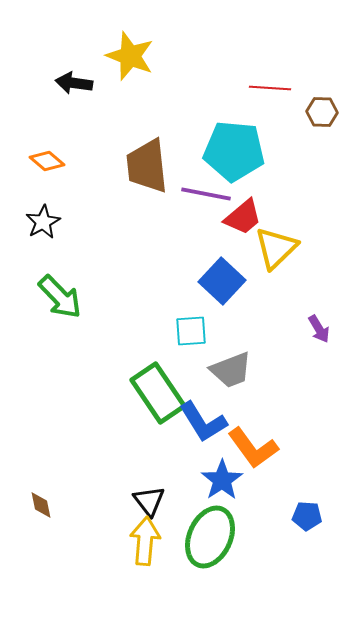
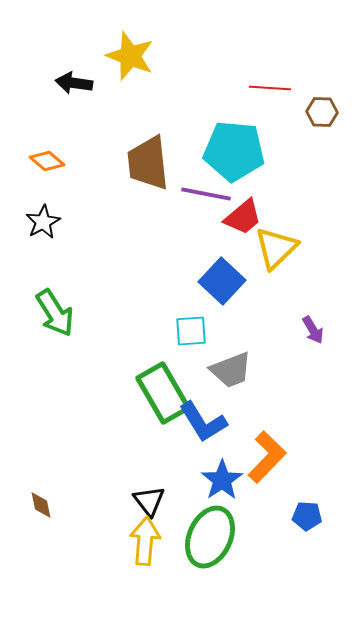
brown trapezoid: moved 1 px right, 3 px up
green arrow: moved 5 px left, 16 px down; rotated 12 degrees clockwise
purple arrow: moved 6 px left, 1 px down
green rectangle: moved 5 px right; rotated 4 degrees clockwise
orange L-shape: moved 14 px right, 9 px down; rotated 100 degrees counterclockwise
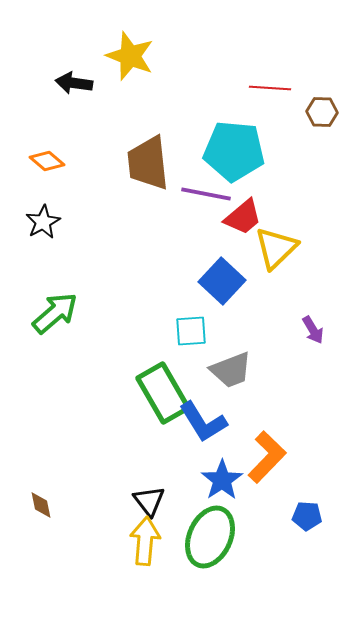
green arrow: rotated 99 degrees counterclockwise
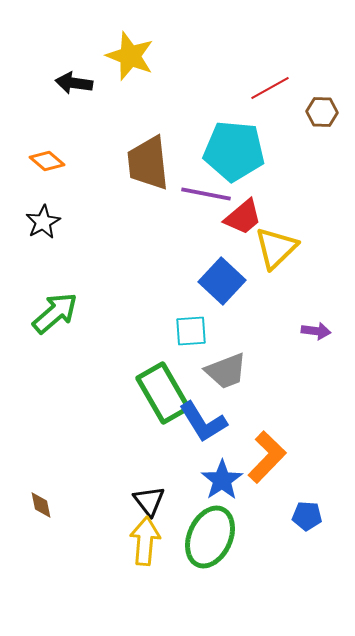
red line: rotated 33 degrees counterclockwise
purple arrow: moved 3 px right, 1 px down; rotated 52 degrees counterclockwise
gray trapezoid: moved 5 px left, 1 px down
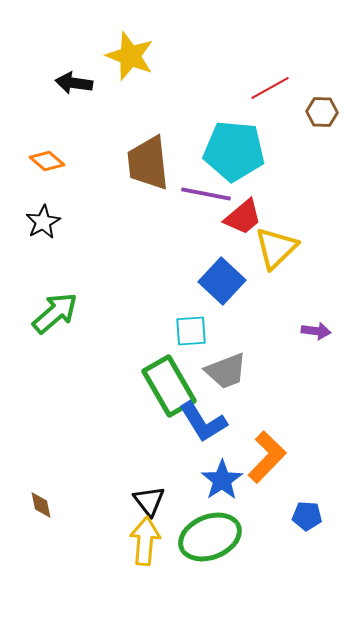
green rectangle: moved 6 px right, 7 px up
green ellipse: rotated 44 degrees clockwise
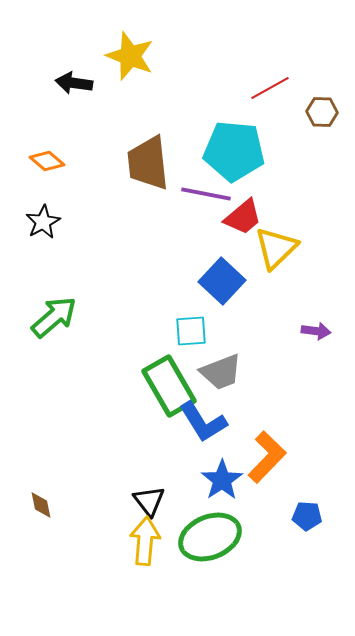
green arrow: moved 1 px left, 4 px down
gray trapezoid: moved 5 px left, 1 px down
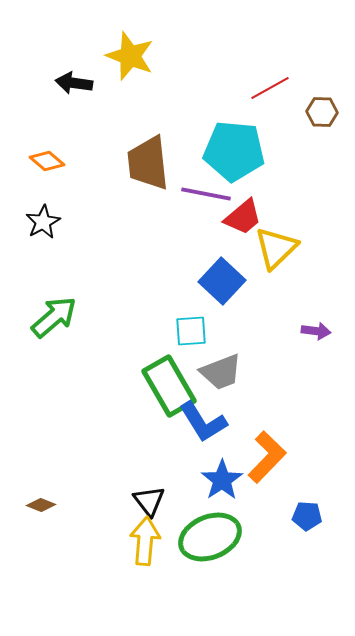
brown diamond: rotated 56 degrees counterclockwise
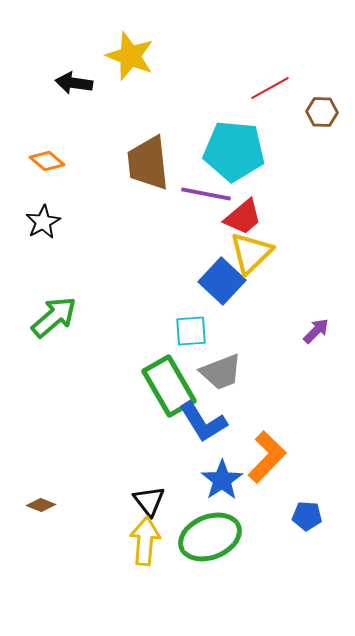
yellow triangle: moved 25 px left, 5 px down
purple arrow: rotated 52 degrees counterclockwise
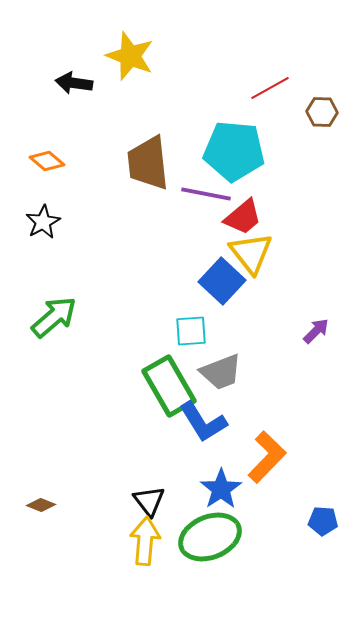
yellow triangle: rotated 24 degrees counterclockwise
blue star: moved 1 px left, 9 px down
blue pentagon: moved 16 px right, 5 px down
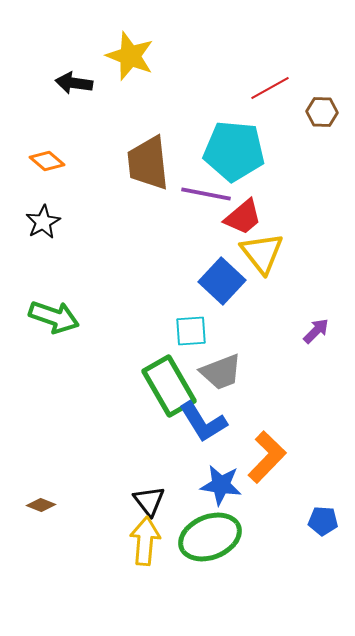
yellow triangle: moved 11 px right
green arrow: rotated 60 degrees clockwise
blue star: moved 4 px up; rotated 30 degrees counterclockwise
